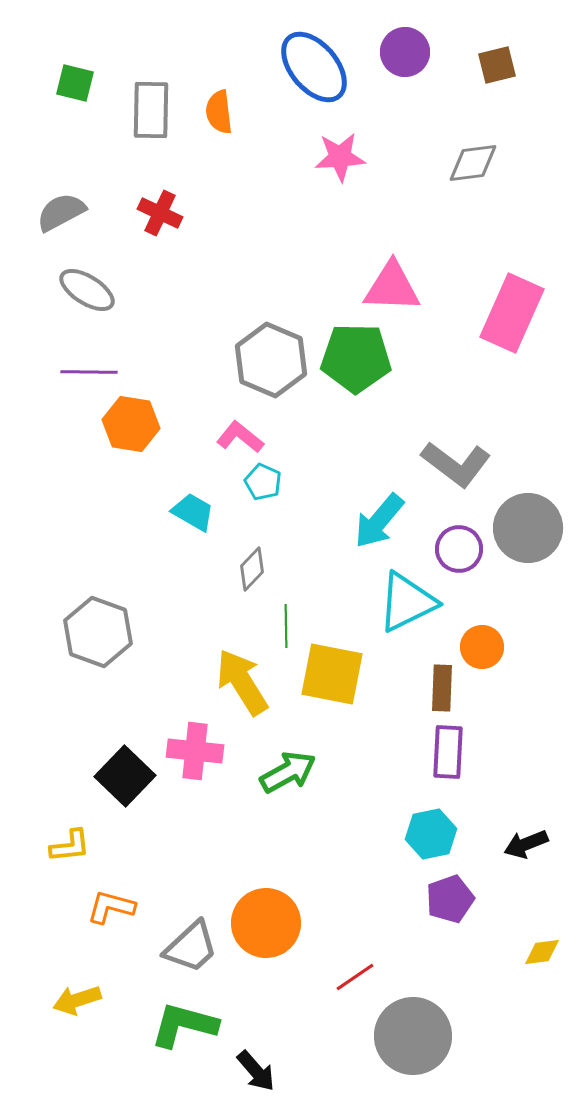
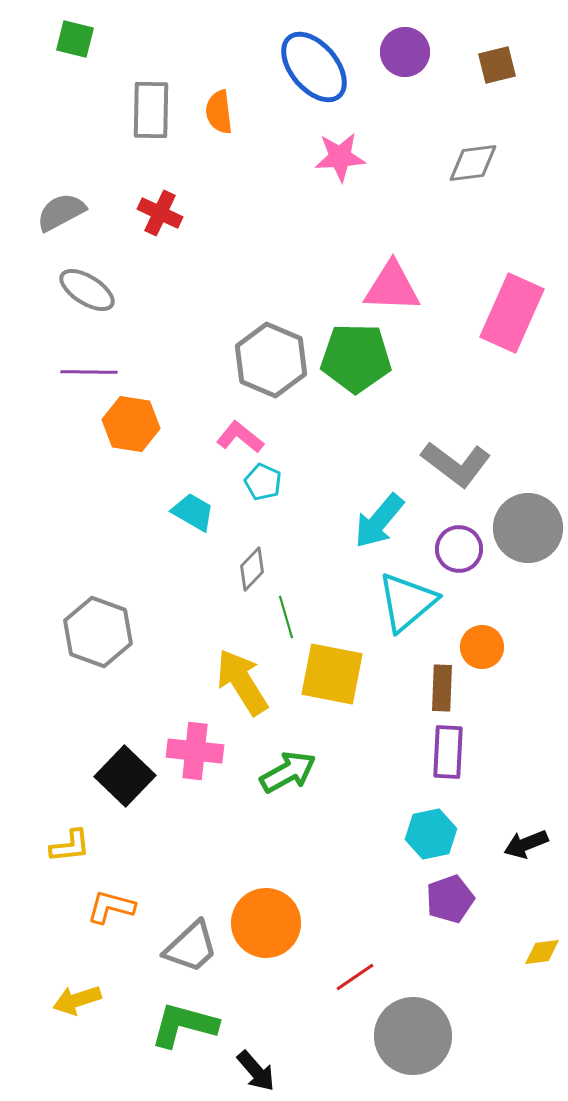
green square at (75, 83): moved 44 px up
cyan triangle at (407, 602): rotated 14 degrees counterclockwise
green line at (286, 626): moved 9 px up; rotated 15 degrees counterclockwise
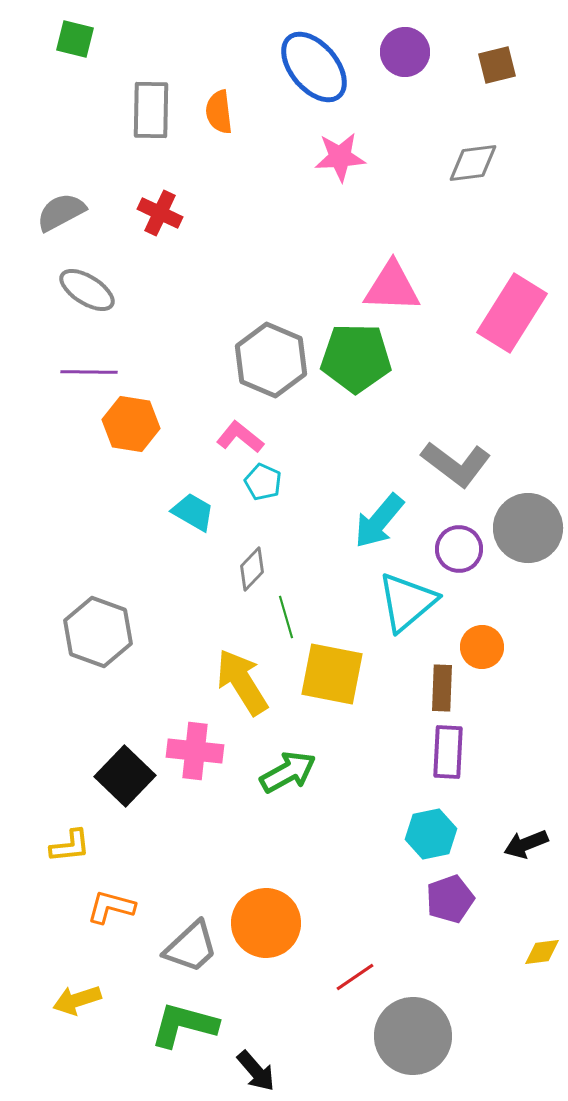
pink rectangle at (512, 313): rotated 8 degrees clockwise
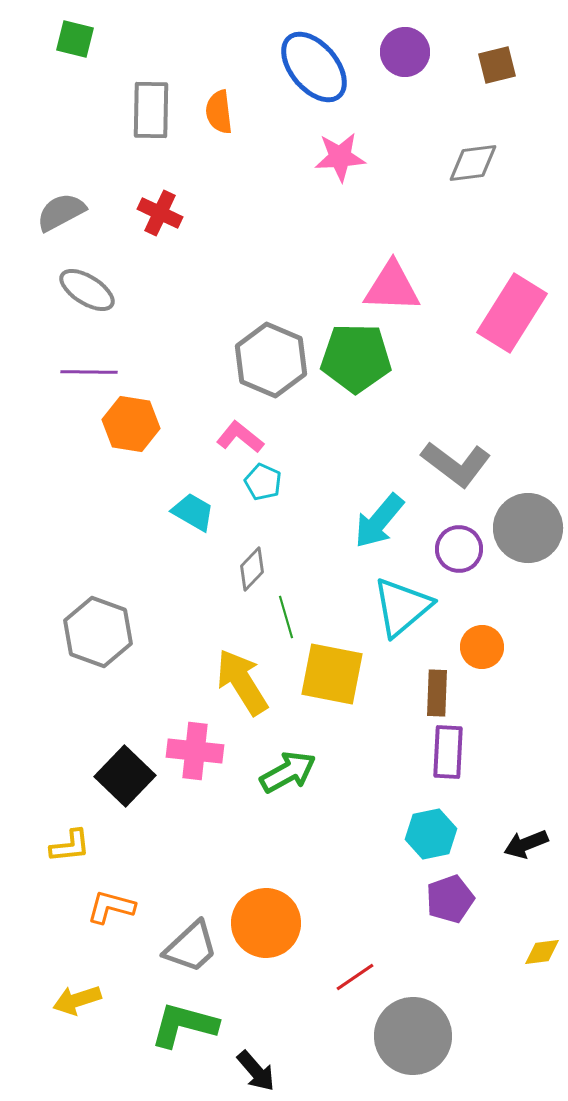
cyan triangle at (407, 602): moved 5 px left, 5 px down
brown rectangle at (442, 688): moved 5 px left, 5 px down
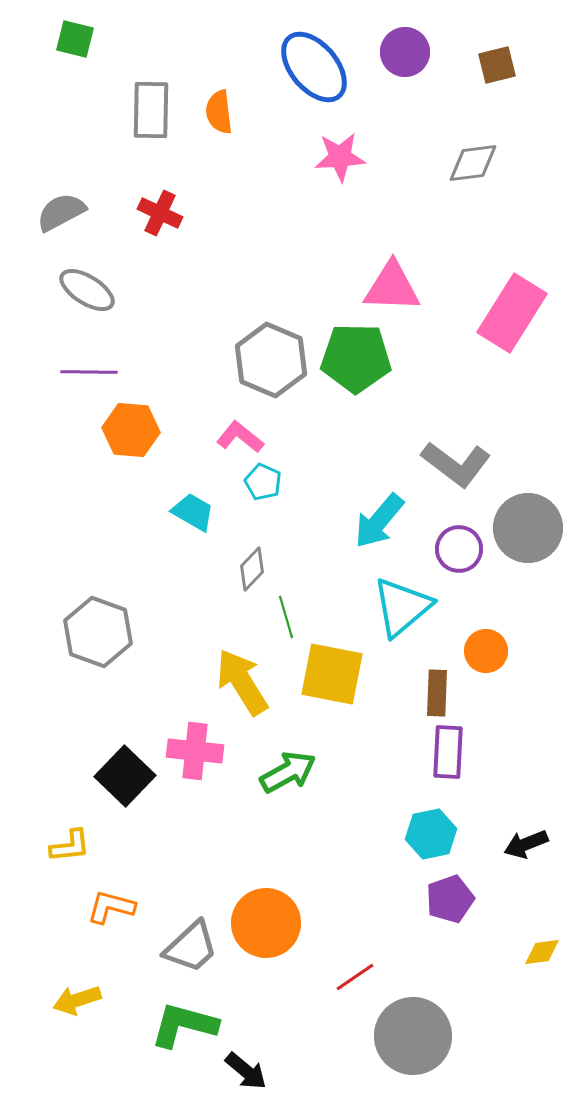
orange hexagon at (131, 424): moved 6 px down; rotated 4 degrees counterclockwise
orange circle at (482, 647): moved 4 px right, 4 px down
black arrow at (256, 1071): moved 10 px left; rotated 9 degrees counterclockwise
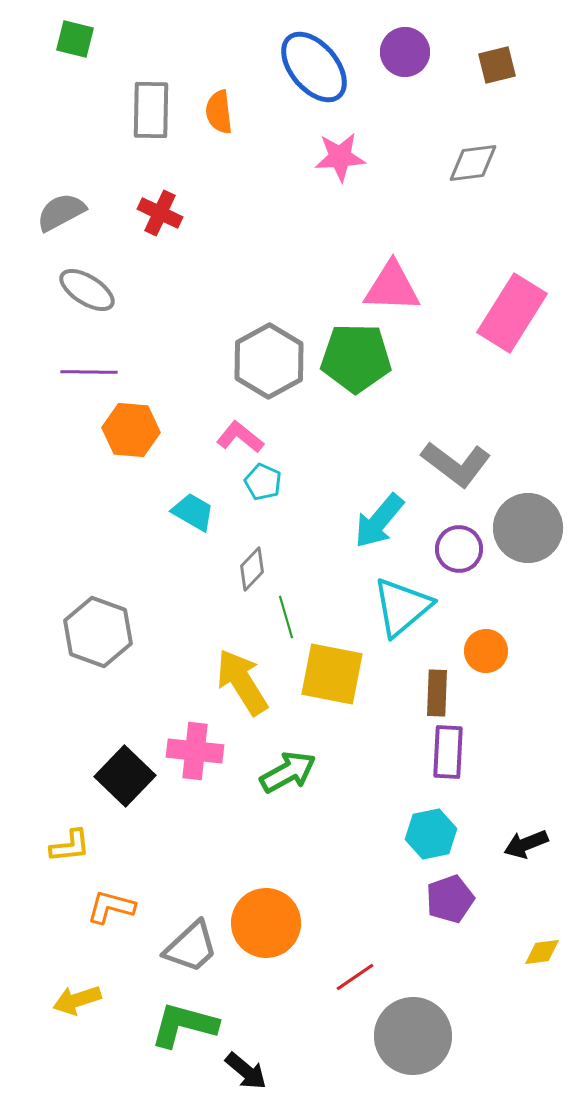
gray hexagon at (271, 360): moved 2 px left, 1 px down; rotated 8 degrees clockwise
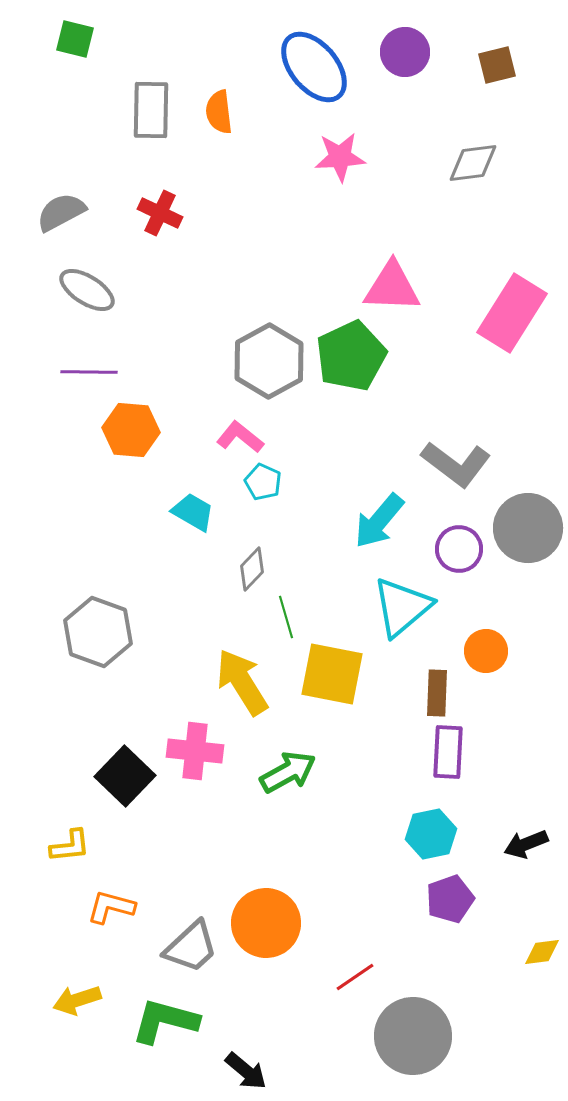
green pentagon at (356, 358): moved 5 px left, 2 px up; rotated 26 degrees counterclockwise
green L-shape at (184, 1025): moved 19 px left, 4 px up
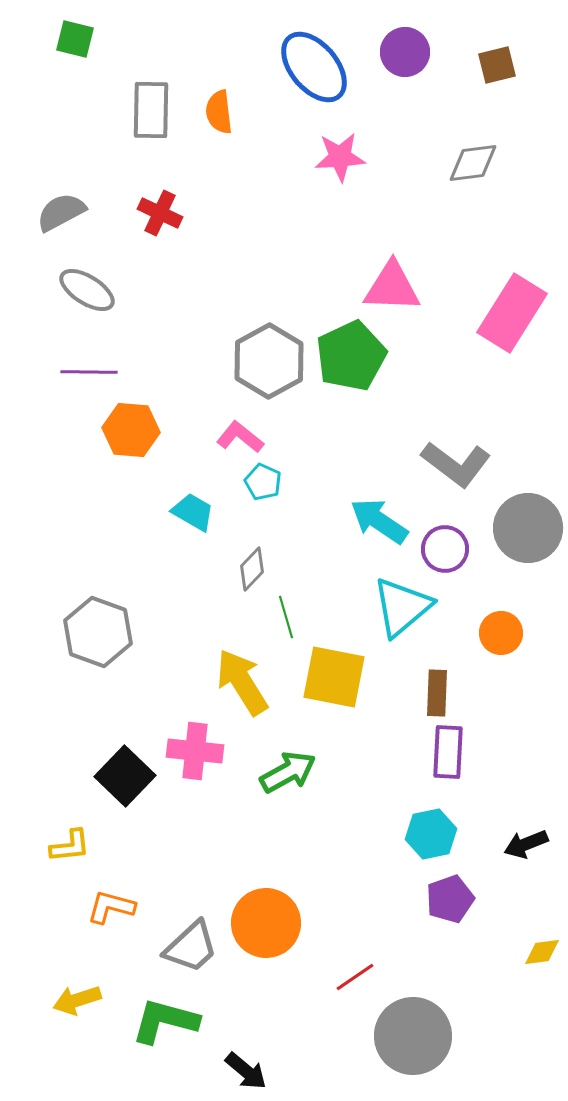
cyan arrow at (379, 521): rotated 84 degrees clockwise
purple circle at (459, 549): moved 14 px left
orange circle at (486, 651): moved 15 px right, 18 px up
yellow square at (332, 674): moved 2 px right, 3 px down
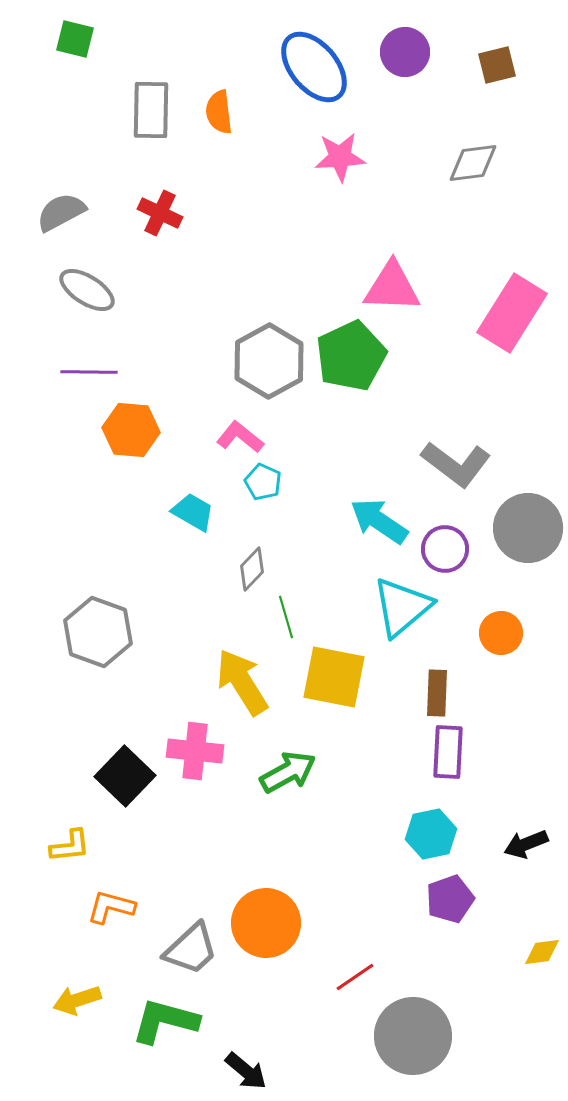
gray trapezoid at (191, 947): moved 2 px down
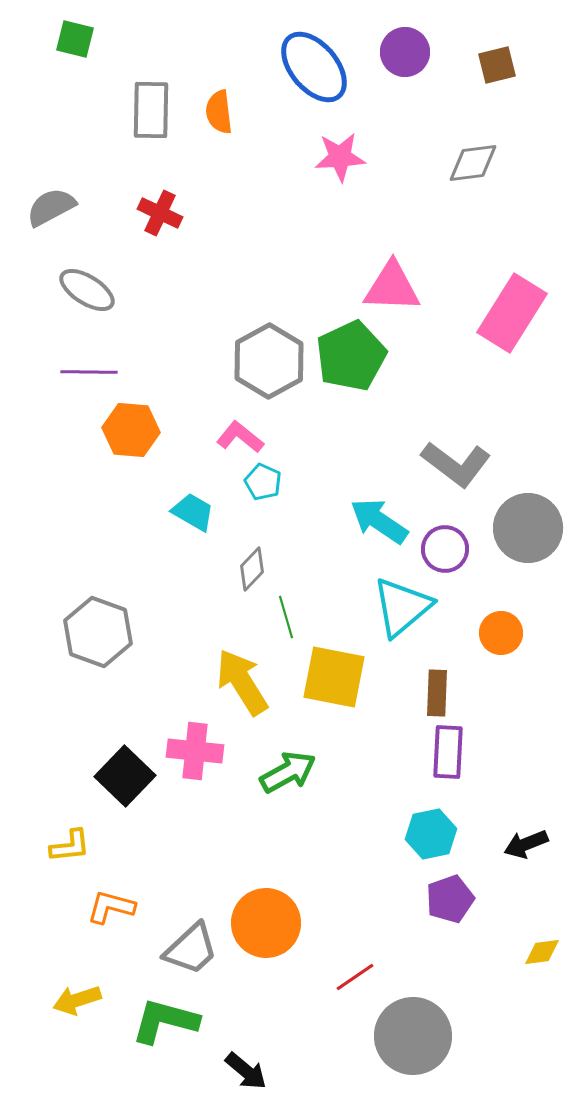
gray semicircle at (61, 212): moved 10 px left, 5 px up
